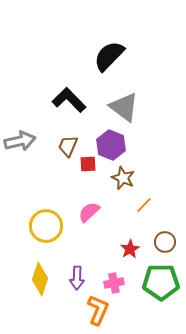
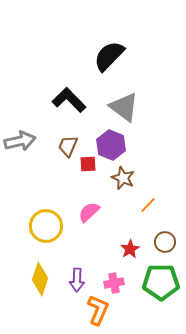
orange line: moved 4 px right
purple arrow: moved 2 px down
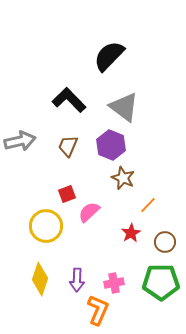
red square: moved 21 px left, 30 px down; rotated 18 degrees counterclockwise
red star: moved 1 px right, 16 px up
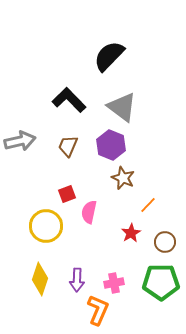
gray triangle: moved 2 px left
pink semicircle: rotated 35 degrees counterclockwise
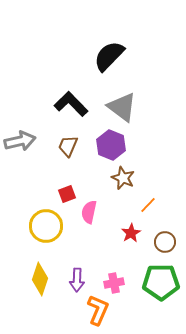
black L-shape: moved 2 px right, 4 px down
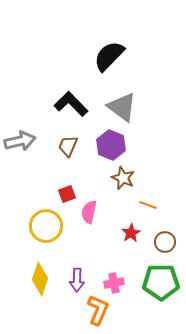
orange line: rotated 66 degrees clockwise
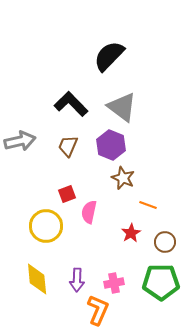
yellow diamond: moved 3 px left; rotated 24 degrees counterclockwise
